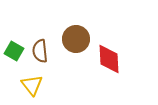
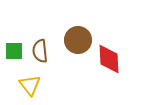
brown circle: moved 2 px right, 1 px down
green square: rotated 30 degrees counterclockwise
yellow triangle: moved 2 px left
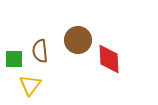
green square: moved 8 px down
yellow triangle: rotated 15 degrees clockwise
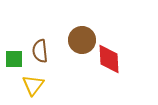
brown circle: moved 4 px right
yellow triangle: moved 3 px right
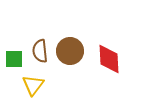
brown circle: moved 12 px left, 11 px down
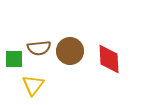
brown semicircle: moved 1 px left, 3 px up; rotated 90 degrees counterclockwise
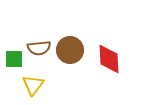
brown circle: moved 1 px up
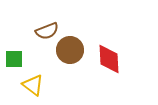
brown semicircle: moved 8 px right, 17 px up; rotated 15 degrees counterclockwise
yellow triangle: rotated 30 degrees counterclockwise
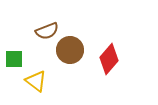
red diamond: rotated 44 degrees clockwise
yellow triangle: moved 3 px right, 4 px up
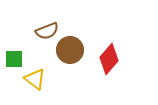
yellow triangle: moved 1 px left, 2 px up
